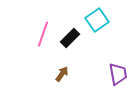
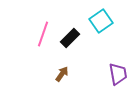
cyan square: moved 4 px right, 1 px down
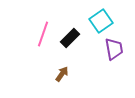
purple trapezoid: moved 4 px left, 25 px up
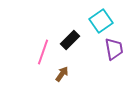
pink line: moved 18 px down
black rectangle: moved 2 px down
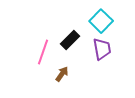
cyan square: rotated 10 degrees counterclockwise
purple trapezoid: moved 12 px left
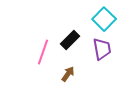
cyan square: moved 3 px right, 2 px up
brown arrow: moved 6 px right
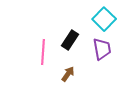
black rectangle: rotated 12 degrees counterclockwise
pink line: rotated 15 degrees counterclockwise
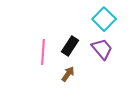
black rectangle: moved 6 px down
purple trapezoid: rotated 30 degrees counterclockwise
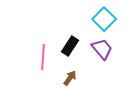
pink line: moved 5 px down
brown arrow: moved 2 px right, 4 px down
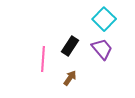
pink line: moved 2 px down
